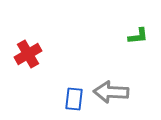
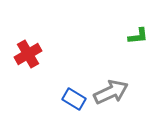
gray arrow: rotated 152 degrees clockwise
blue rectangle: rotated 65 degrees counterclockwise
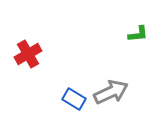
green L-shape: moved 2 px up
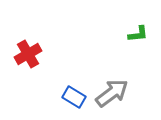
gray arrow: moved 1 px right, 1 px down; rotated 12 degrees counterclockwise
blue rectangle: moved 2 px up
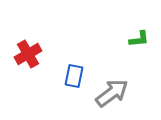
green L-shape: moved 1 px right, 5 px down
blue rectangle: moved 21 px up; rotated 70 degrees clockwise
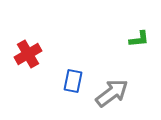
blue rectangle: moved 1 px left, 5 px down
